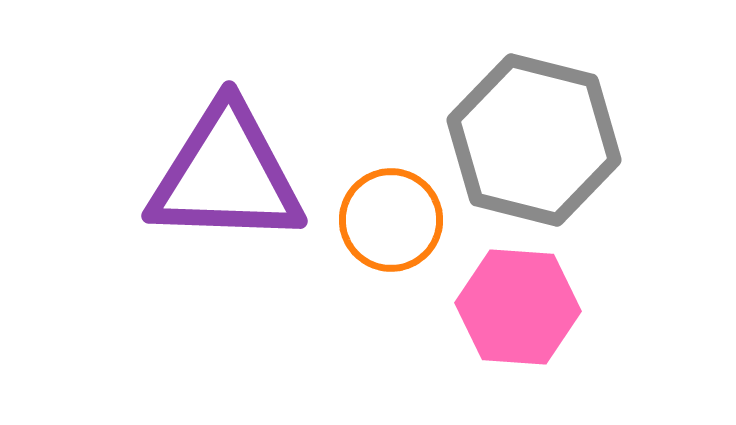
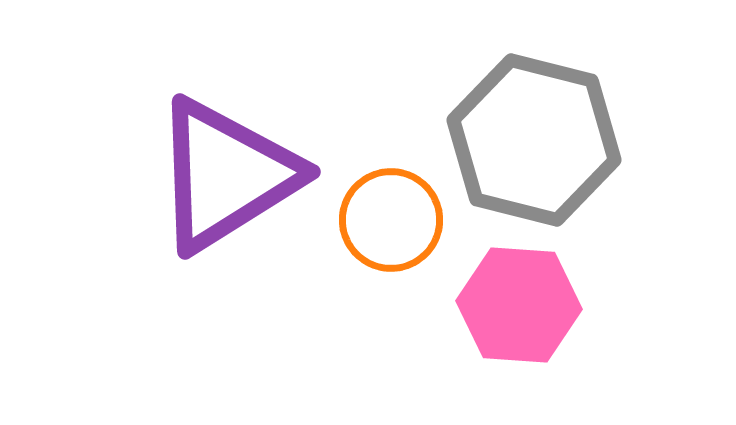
purple triangle: rotated 34 degrees counterclockwise
pink hexagon: moved 1 px right, 2 px up
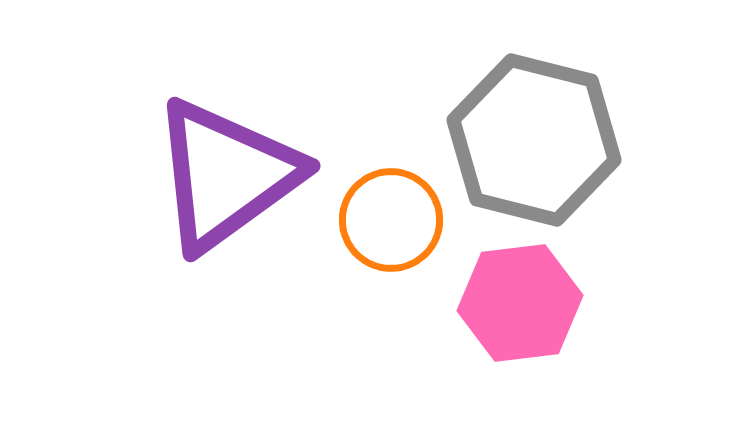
purple triangle: rotated 4 degrees counterclockwise
pink hexagon: moved 1 px right, 2 px up; rotated 11 degrees counterclockwise
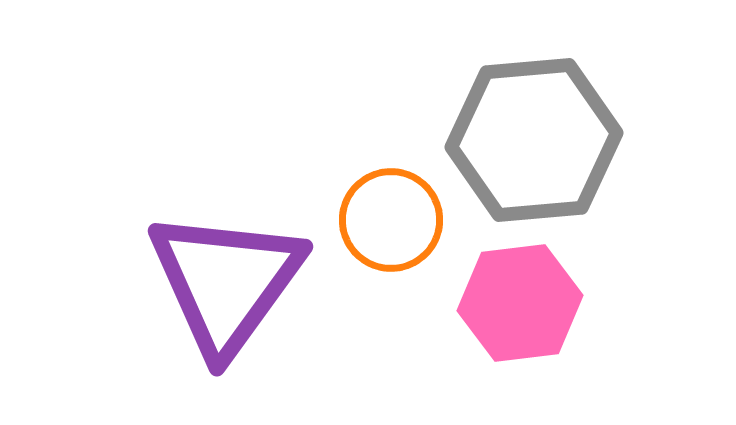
gray hexagon: rotated 19 degrees counterclockwise
purple triangle: moved 107 px down; rotated 18 degrees counterclockwise
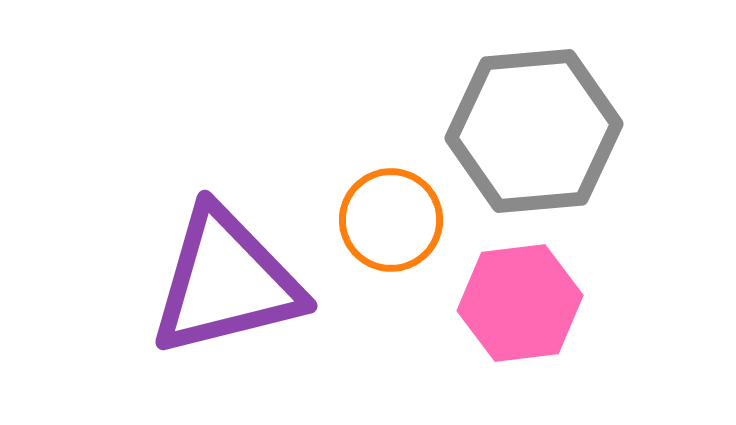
gray hexagon: moved 9 px up
purple triangle: rotated 40 degrees clockwise
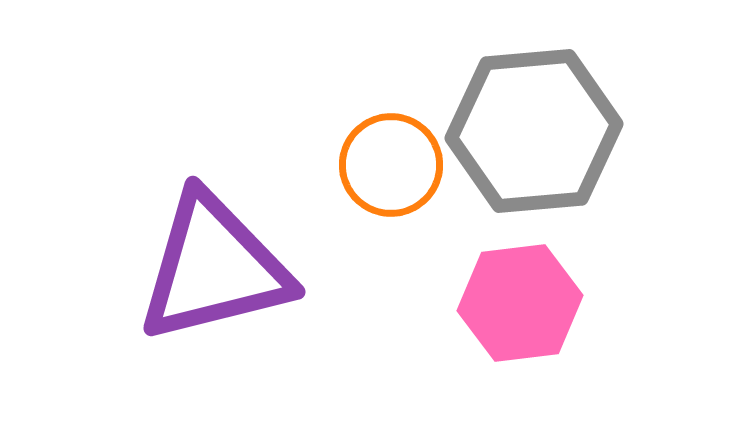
orange circle: moved 55 px up
purple triangle: moved 12 px left, 14 px up
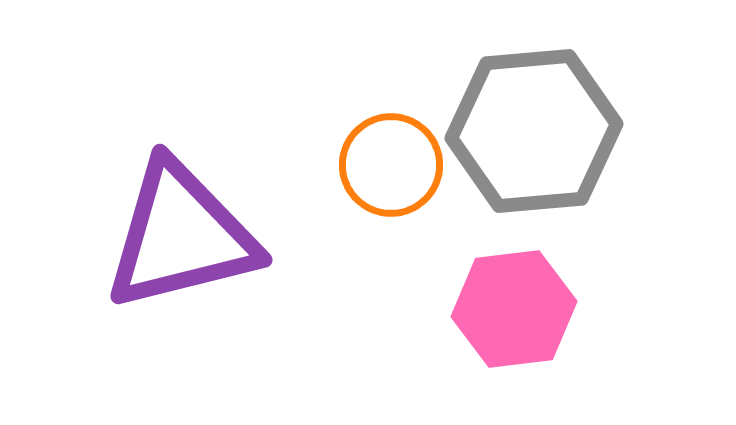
purple triangle: moved 33 px left, 32 px up
pink hexagon: moved 6 px left, 6 px down
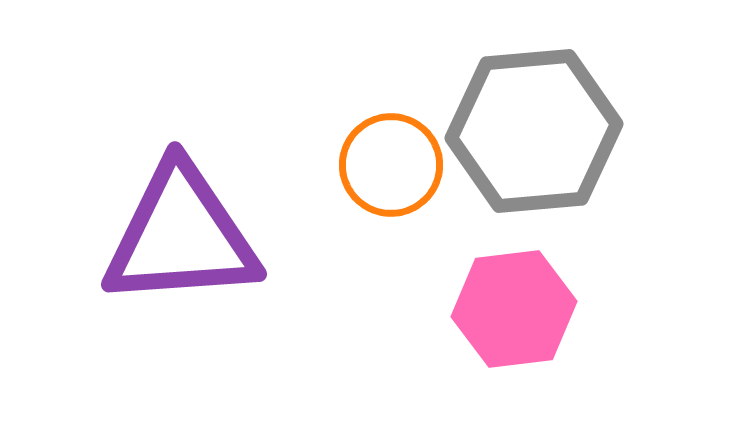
purple triangle: rotated 10 degrees clockwise
